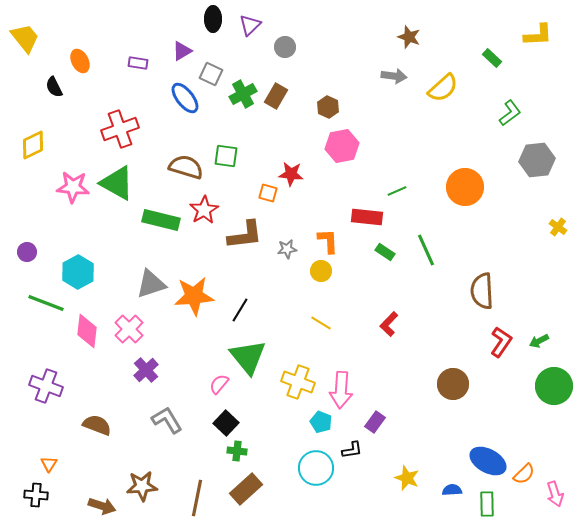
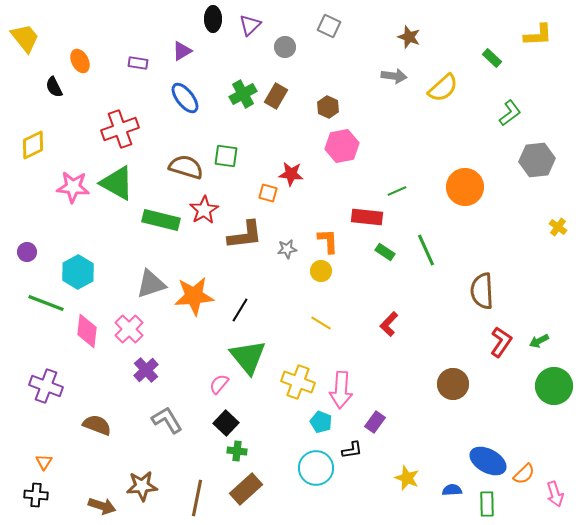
gray square at (211, 74): moved 118 px right, 48 px up
orange triangle at (49, 464): moved 5 px left, 2 px up
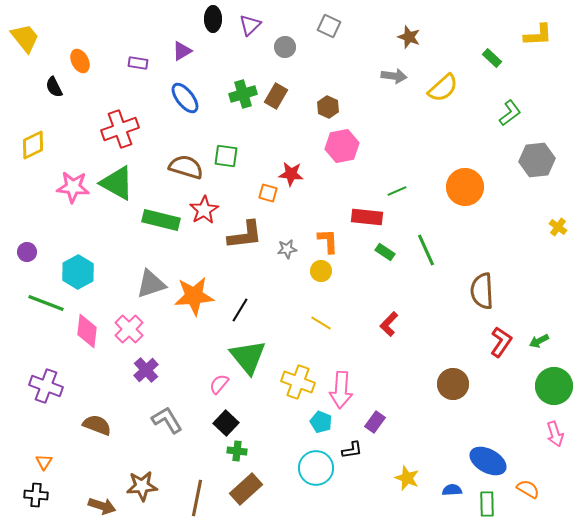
green cross at (243, 94): rotated 12 degrees clockwise
orange semicircle at (524, 474): moved 4 px right, 15 px down; rotated 105 degrees counterclockwise
pink arrow at (555, 494): moved 60 px up
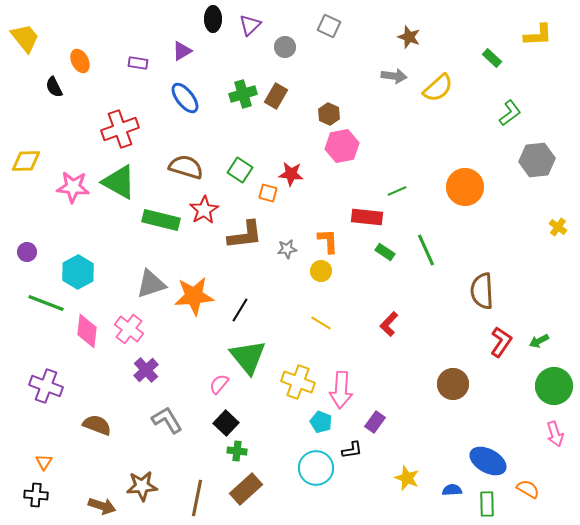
yellow semicircle at (443, 88): moved 5 px left
brown hexagon at (328, 107): moved 1 px right, 7 px down
yellow diamond at (33, 145): moved 7 px left, 16 px down; rotated 24 degrees clockwise
green square at (226, 156): moved 14 px right, 14 px down; rotated 25 degrees clockwise
green triangle at (117, 183): moved 2 px right, 1 px up
pink cross at (129, 329): rotated 8 degrees counterclockwise
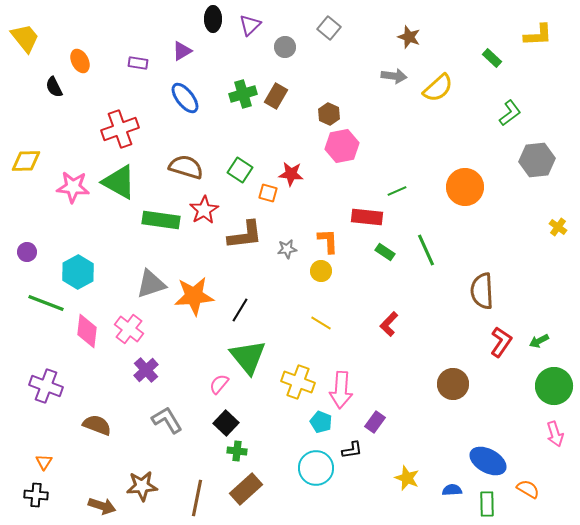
gray square at (329, 26): moved 2 px down; rotated 15 degrees clockwise
green rectangle at (161, 220): rotated 6 degrees counterclockwise
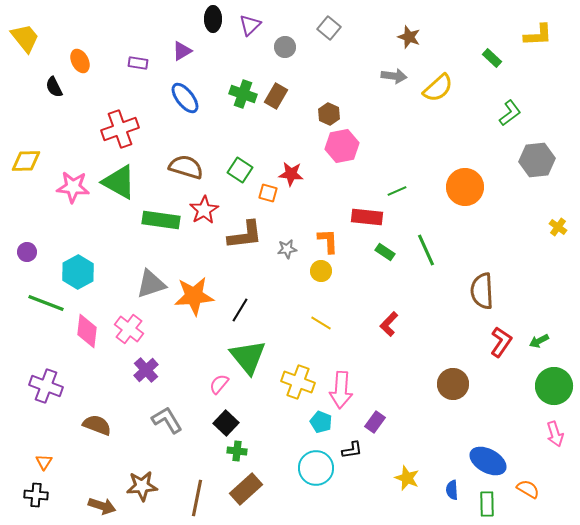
green cross at (243, 94): rotated 36 degrees clockwise
blue semicircle at (452, 490): rotated 90 degrees counterclockwise
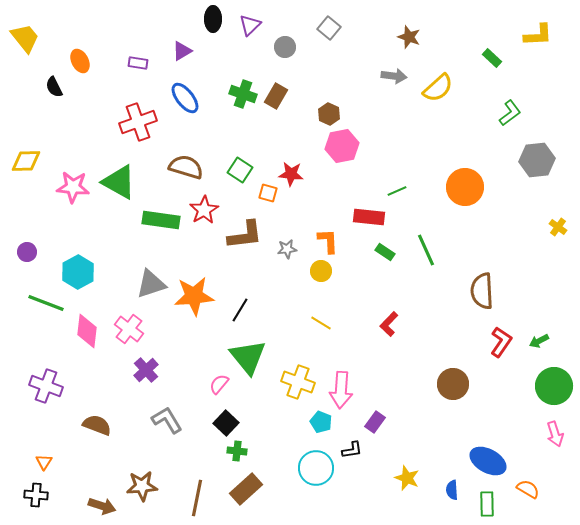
red cross at (120, 129): moved 18 px right, 7 px up
red rectangle at (367, 217): moved 2 px right
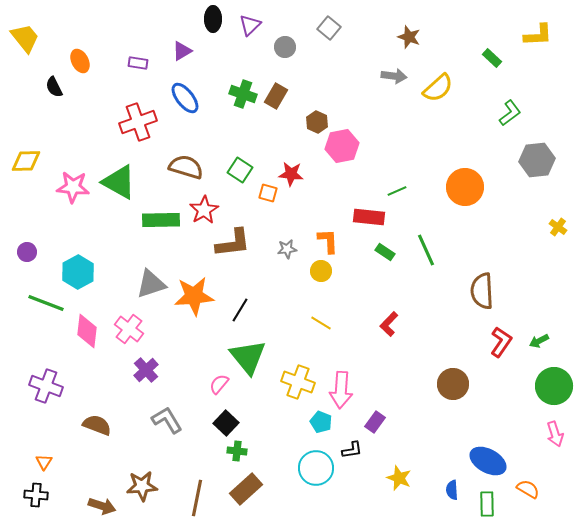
brown hexagon at (329, 114): moved 12 px left, 8 px down
green rectangle at (161, 220): rotated 9 degrees counterclockwise
brown L-shape at (245, 235): moved 12 px left, 8 px down
yellow star at (407, 478): moved 8 px left
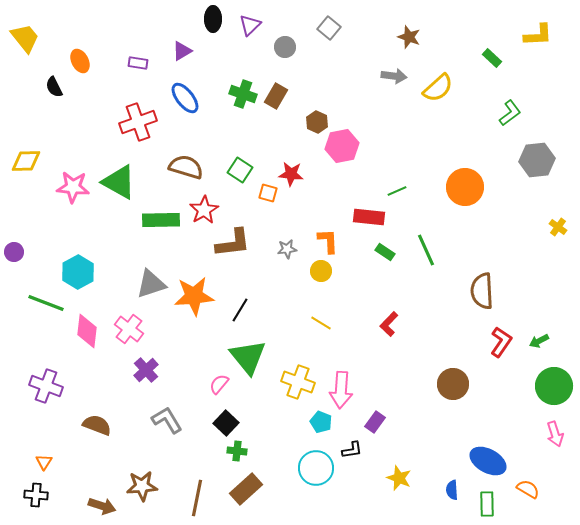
purple circle at (27, 252): moved 13 px left
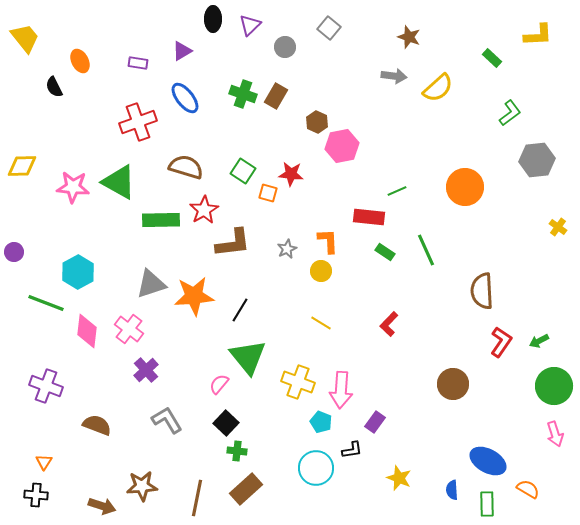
yellow diamond at (26, 161): moved 4 px left, 5 px down
green square at (240, 170): moved 3 px right, 1 px down
gray star at (287, 249): rotated 18 degrees counterclockwise
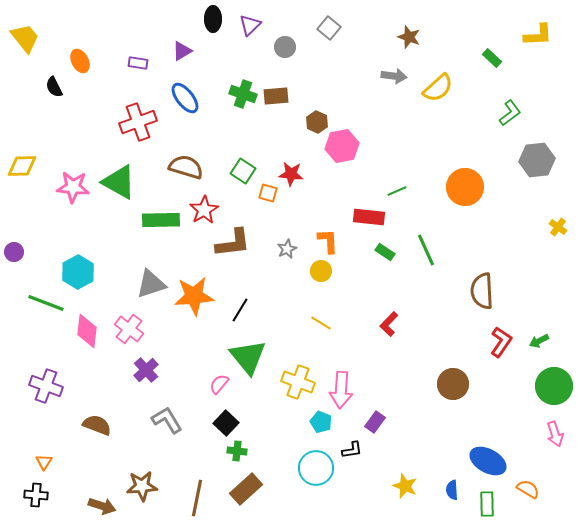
brown rectangle at (276, 96): rotated 55 degrees clockwise
yellow star at (399, 478): moved 6 px right, 8 px down
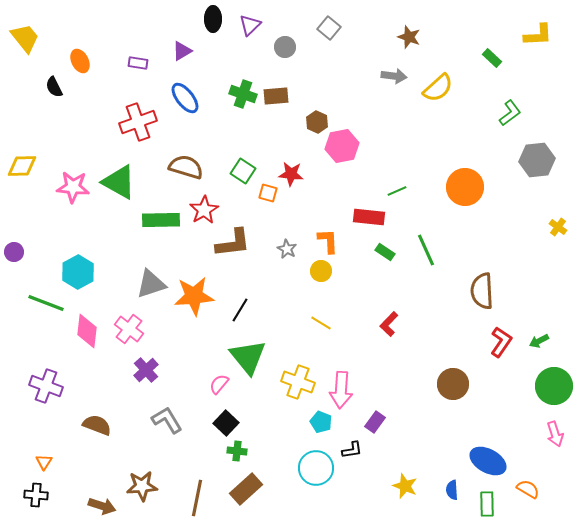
gray star at (287, 249): rotated 18 degrees counterclockwise
